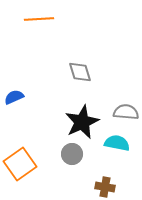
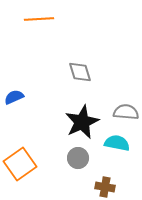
gray circle: moved 6 px right, 4 px down
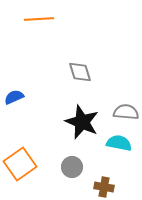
black star: rotated 24 degrees counterclockwise
cyan semicircle: moved 2 px right
gray circle: moved 6 px left, 9 px down
brown cross: moved 1 px left
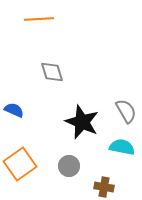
gray diamond: moved 28 px left
blue semicircle: moved 13 px down; rotated 48 degrees clockwise
gray semicircle: moved 1 px up; rotated 55 degrees clockwise
cyan semicircle: moved 3 px right, 4 px down
gray circle: moved 3 px left, 1 px up
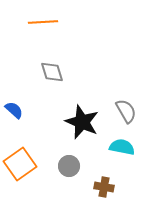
orange line: moved 4 px right, 3 px down
blue semicircle: rotated 18 degrees clockwise
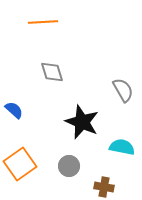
gray semicircle: moved 3 px left, 21 px up
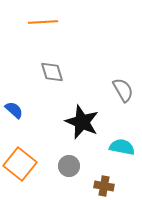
orange square: rotated 16 degrees counterclockwise
brown cross: moved 1 px up
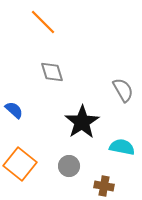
orange line: rotated 48 degrees clockwise
black star: rotated 16 degrees clockwise
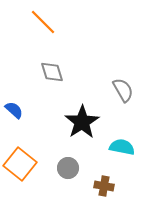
gray circle: moved 1 px left, 2 px down
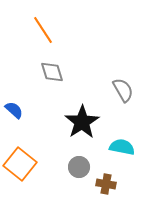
orange line: moved 8 px down; rotated 12 degrees clockwise
gray circle: moved 11 px right, 1 px up
brown cross: moved 2 px right, 2 px up
